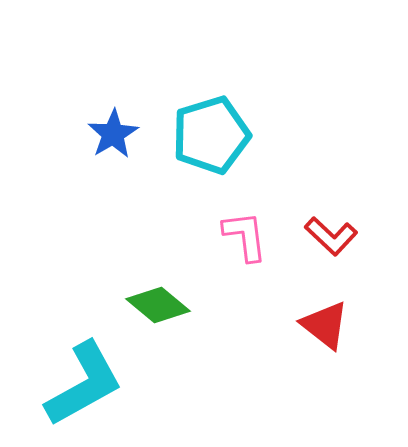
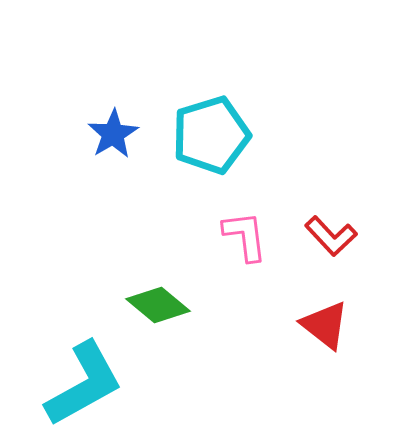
red L-shape: rotated 4 degrees clockwise
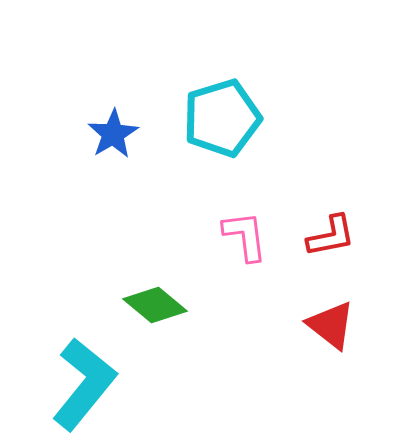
cyan pentagon: moved 11 px right, 17 px up
red L-shape: rotated 58 degrees counterclockwise
green diamond: moved 3 px left
red triangle: moved 6 px right
cyan L-shape: rotated 22 degrees counterclockwise
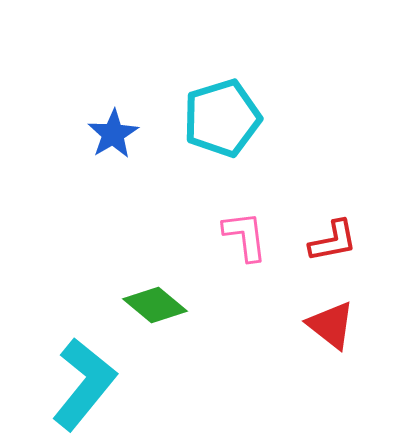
red L-shape: moved 2 px right, 5 px down
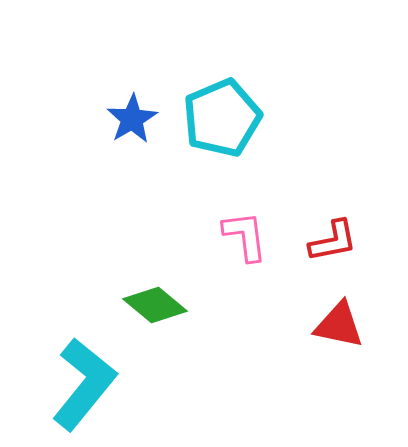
cyan pentagon: rotated 6 degrees counterclockwise
blue star: moved 19 px right, 15 px up
red triangle: moved 8 px right; rotated 26 degrees counterclockwise
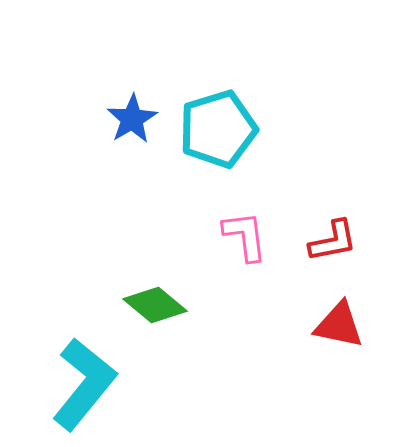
cyan pentagon: moved 4 px left, 11 px down; rotated 6 degrees clockwise
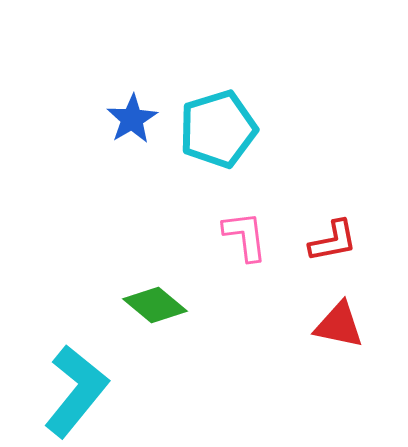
cyan L-shape: moved 8 px left, 7 px down
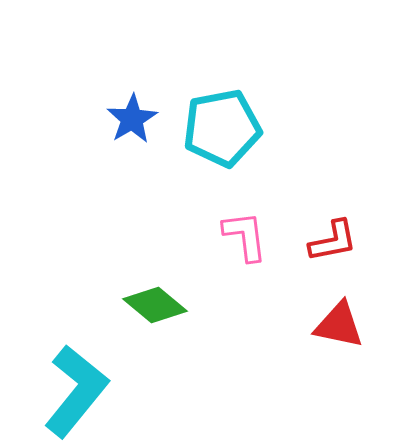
cyan pentagon: moved 4 px right, 1 px up; rotated 6 degrees clockwise
